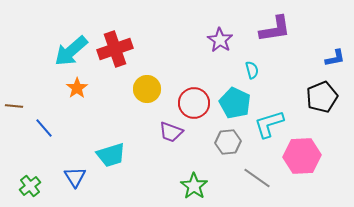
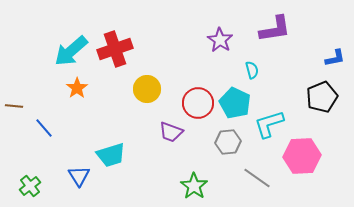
red circle: moved 4 px right
blue triangle: moved 4 px right, 1 px up
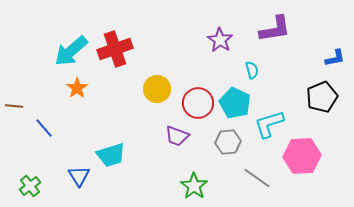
yellow circle: moved 10 px right
purple trapezoid: moved 6 px right, 4 px down
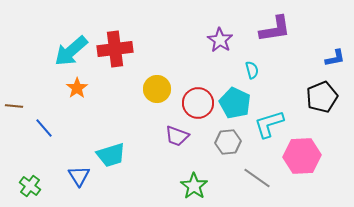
red cross: rotated 12 degrees clockwise
green cross: rotated 15 degrees counterclockwise
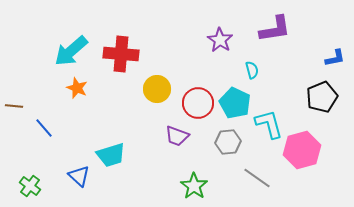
red cross: moved 6 px right, 5 px down; rotated 12 degrees clockwise
orange star: rotated 15 degrees counterclockwise
cyan L-shape: rotated 92 degrees clockwise
pink hexagon: moved 6 px up; rotated 12 degrees counterclockwise
blue triangle: rotated 15 degrees counterclockwise
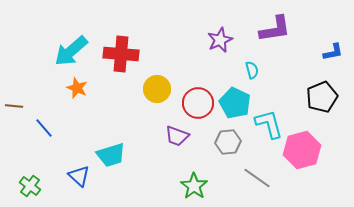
purple star: rotated 15 degrees clockwise
blue L-shape: moved 2 px left, 6 px up
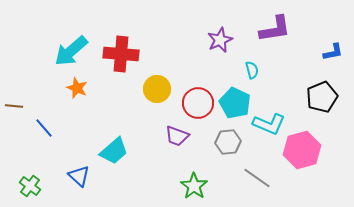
cyan L-shape: rotated 128 degrees clockwise
cyan trapezoid: moved 3 px right, 4 px up; rotated 24 degrees counterclockwise
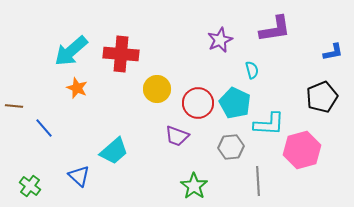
cyan L-shape: rotated 20 degrees counterclockwise
gray hexagon: moved 3 px right, 5 px down
gray line: moved 1 px right, 3 px down; rotated 52 degrees clockwise
